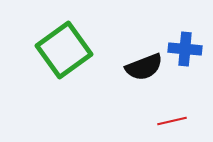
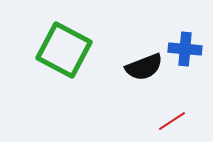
green square: rotated 26 degrees counterclockwise
red line: rotated 20 degrees counterclockwise
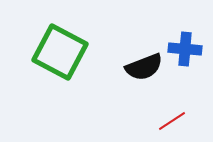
green square: moved 4 px left, 2 px down
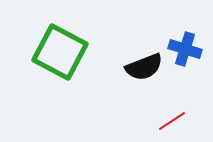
blue cross: rotated 12 degrees clockwise
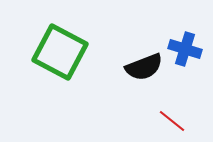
red line: rotated 72 degrees clockwise
